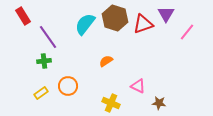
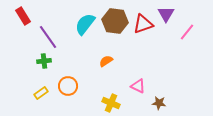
brown hexagon: moved 3 px down; rotated 10 degrees counterclockwise
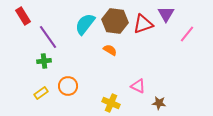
pink line: moved 2 px down
orange semicircle: moved 4 px right, 11 px up; rotated 64 degrees clockwise
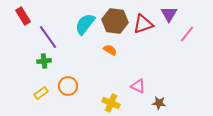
purple triangle: moved 3 px right
